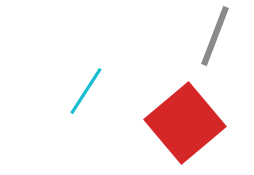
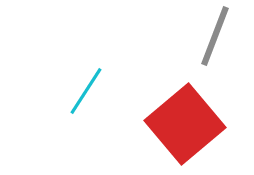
red square: moved 1 px down
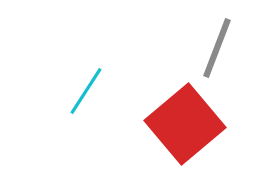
gray line: moved 2 px right, 12 px down
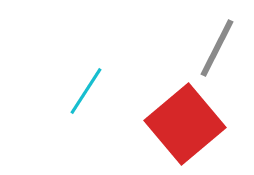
gray line: rotated 6 degrees clockwise
